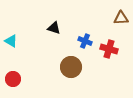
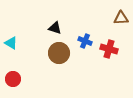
black triangle: moved 1 px right
cyan triangle: moved 2 px down
brown circle: moved 12 px left, 14 px up
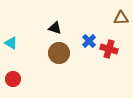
blue cross: moved 4 px right; rotated 24 degrees clockwise
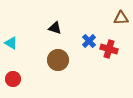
brown circle: moved 1 px left, 7 px down
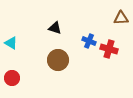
blue cross: rotated 24 degrees counterclockwise
red circle: moved 1 px left, 1 px up
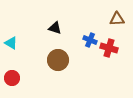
brown triangle: moved 4 px left, 1 px down
blue cross: moved 1 px right, 1 px up
red cross: moved 1 px up
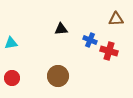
brown triangle: moved 1 px left
black triangle: moved 6 px right, 1 px down; rotated 24 degrees counterclockwise
cyan triangle: rotated 40 degrees counterclockwise
red cross: moved 3 px down
brown circle: moved 16 px down
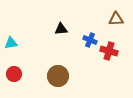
red circle: moved 2 px right, 4 px up
